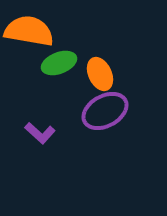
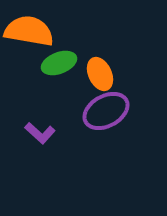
purple ellipse: moved 1 px right
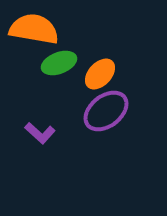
orange semicircle: moved 5 px right, 2 px up
orange ellipse: rotated 68 degrees clockwise
purple ellipse: rotated 9 degrees counterclockwise
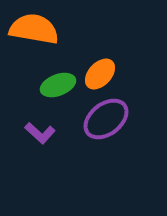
green ellipse: moved 1 px left, 22 px down
purple ellipse: moved 8 px down
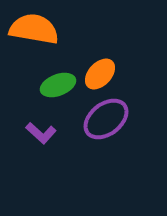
purple L-shape: moved 1 px right
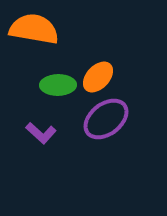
orange ellipse: moved 2 px left, 3 px down
green ellipse: rotated 20 degrees clockwise
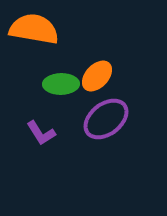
orange ellipse: moved 1 px left, 1 px up
green ellipse: moved 3 px right, 1 px up
purple L-shape: rotated 16 degrees clockwise
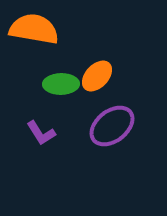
purple ellipse: moved 6 px right, 7 px down
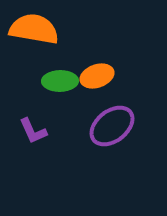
orange ellipse: rotated 28 degrees clockwise
green ellipse: moved 1 px left, 3 px up
purple L-shape: moved 8 px left, 2 px up; rotated 8 degrees clockwise
